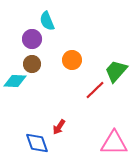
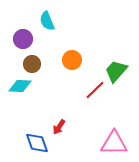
purple circle: moved 9 px left
cyan diamond: moved 5 px right, 5 px down
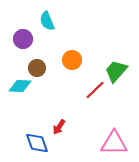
brown circle: moved 5 px right, 4 px down
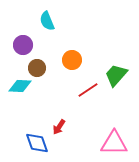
purple circle: moved 6 px down
green trapezoid: moved 4 px down
red line: moved 7 px left; rotated 10 degrees clockwise
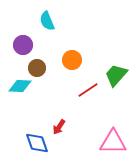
pink triangle: moved 1 px left, 1 px up
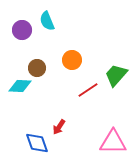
purple circle: moved 1 px left, 15 px up
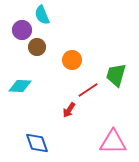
cyan semicircle: moved 5 px left, 6 px up
brown circle: moved 21 px up
green trapezoid: rotated 25 degrees counterclockwise
red arrow: moved 10 px right, 17 px up
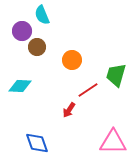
purple circle: moved 1 px down
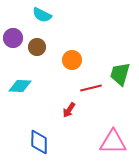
cyan semicircle: rotated 42 degrees counterclockwise
purple circle: moved 9 px left, 7 px down
green trapezoid: moved 4 px right, 1 px up
red line: moved 3 px right, 2 px up; rotated 20 degrees clockwise
blue diamond: moved 2 px right, 1 px up; rotated 20 degrees clockwise
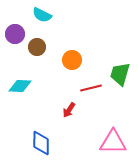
purple circle: moved 2 px right, 4 px up
blue diamond: moved 2 px right, 1 px down
